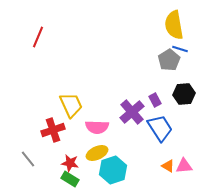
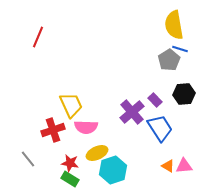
purple rectangle: rotated 16 degrees counterclockwise
pink semicircle: moved 11 px left
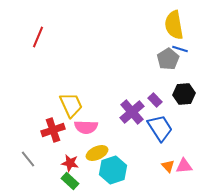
gray pentagon: moved 1 px left, 1 px up
orange triangle: rotated 16 degrees clockwise
green rectangle: moved 2 px down; rotated 12 degrees clockwise
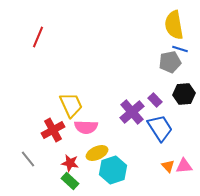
gray pentagon: moved 2 px right, 3 px down; rotated 20 degrees clockwise
red cross: rotated 10 degrees counterclockwise
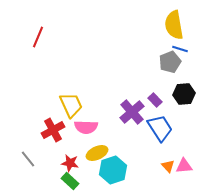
gray pentagon: rotated 10 degrees counterclockwise
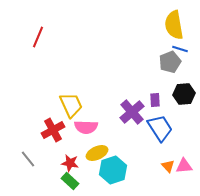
purple rectangle: rotated 40 degrees clockwise
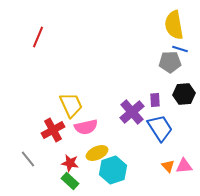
gray pentagon: rotated 20 degrees clockwise
pink semicircle: rotated 15 degrees counterclockwise
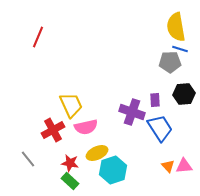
yellow semicircle: moved 2 px right, 2 px down
purple cross: rotated 30 degrees counterclockwise
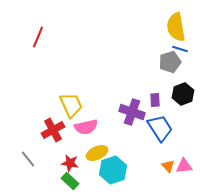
gray pentagon: rotated 15 degrees counterclockwise
black hexagon: moved 1 px left; rotated 15 degrees counterclockwise
